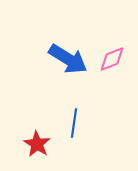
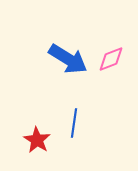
pink diamond: moved 1 px left
red star: moved 4 px up
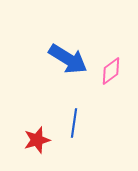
pink diamond: moved 12 px down; rotated 16 degrees counterclockwise
red star: rotated 24 degrees clockwise
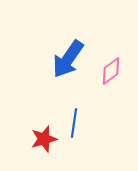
blue arrow: rotated 93 degrees clockwise
red star: moved 7 px right, 1 px up
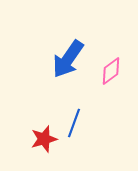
blue line: rotated 12 degrees clockwise
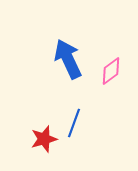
blue arrow: rotated 120 degrees clockwise
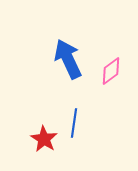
blue line: rotated 12 degrees counterclockwise
red star: rotated 24 degrees counterclockwise
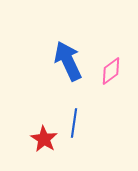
blue arrow: moved 2 px down
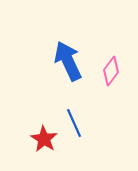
pink diamond: rotated 16 degrees counterclockwise
blue line: rotated 32 degrees counterclockwise
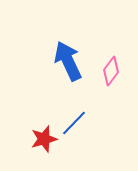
blue line: rotated 68 degrees clockwise
red star: rotated 24 degrees clockwise
